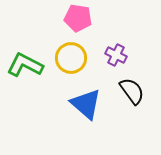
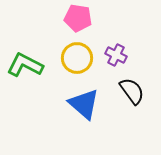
yellow circle: moved 6 px right
blue triangle: moved 2 px left
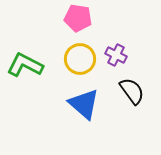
yellow circle: moved 3 px right, 1 px down
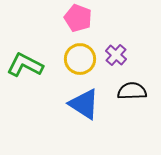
pink pentagon: rotated 12 degrees clockwise
purple cross: rotated 15 degrees clockwise
black semicircle: rotated 56 degrees counterclockwise
blue triangle: rotated 8 degrees counterclockwise
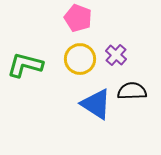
green L-shape: rotated 12 degrees counterclockwise
blue triangle: moved 12 px right
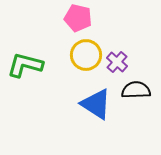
pink pentagon: rotated 8 degrees counterclockwise
purple cross: moved 1 px right, 7 px down
yellow circle: moved 6 px right, 4 px up
black semicircle: moved 4 px right, 1 px up
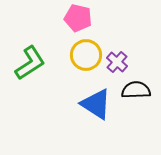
green L-shape: moved 5 px right, 2 px up; rotated 132 degrees clockwise
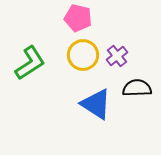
yellow circle: moved 3 px left
purple cross: moved 6 px up; rotated 10 degrees clockwise
black semicircle: moved 1 px right, 2 px up
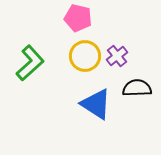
yellow circle: moved 2 px right, 1 px down
green L-shape: rotated 9 degrees counterclockwise
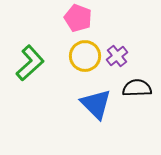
pink pentagon: rotated 8 degrees clockwise
blue triangle: rotated 12 degrees clockwise
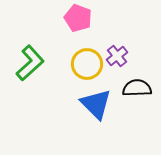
yellow circle: moved 2 px right, 8 px down
